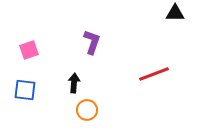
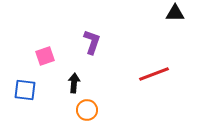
pink square: moved 16 px right, 6 px down
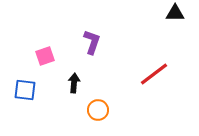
red line: rotated 16 degrees counterclockwise
orange circle: moved 11 px right
